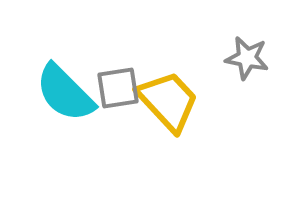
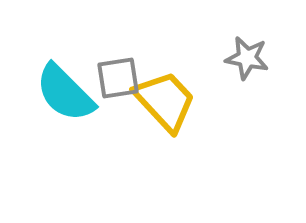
gray square: moved 10 px up
yellow trapezoid: moved 3 px left
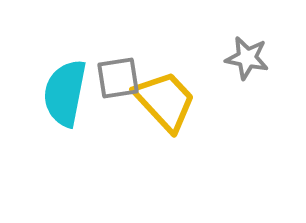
cyan semicircle: rotated 56 degrees clockwise
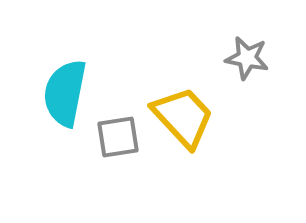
gray square: moved 59 px down
yellow trapezoid: moved 18 px right, 16 px down
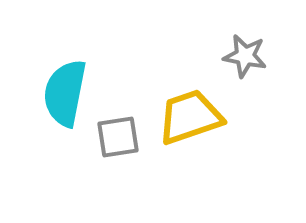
gray star: moved 2 px left, 2 px up
yellow trapezoid: moved 7 px right; rotated 66 degrees counterclockwise
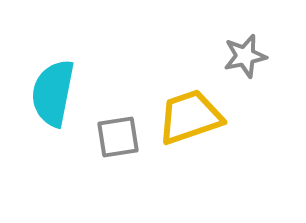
gray star: rotated 24 degrees counterclockwise
cyan semicircle: moved 12 px left
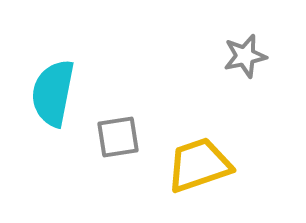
yellow trapezoid: moved 9 px right, 48 px down
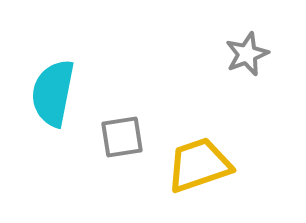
gray star: moved 2 px right, 2 px up; rotated 9 degrees counterclockwise
gray square: moved 4 px right
